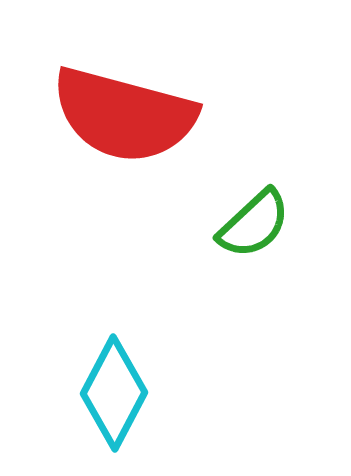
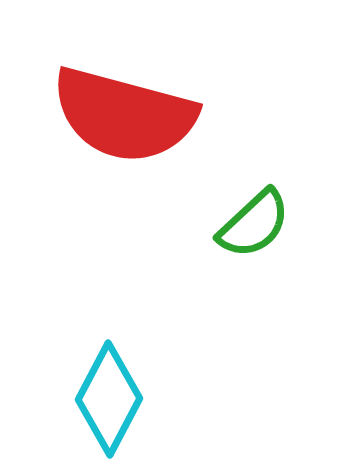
cyan diamond: moved 5 px left, 6 px down
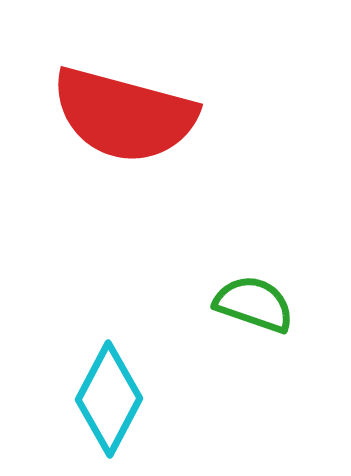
green semicircle: moved 80 px down; rotated 118 degrees counterclockwise
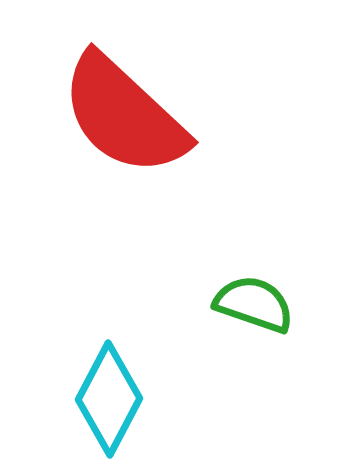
red semicircle: rotated 28 degrees clockwise
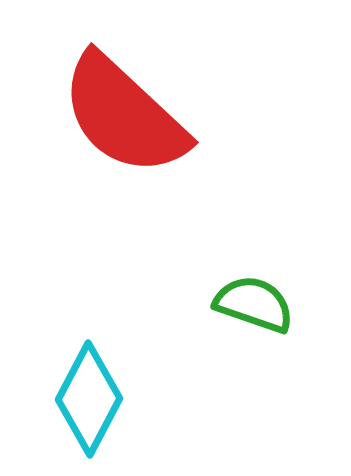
cyan diamond: moved 20 px left
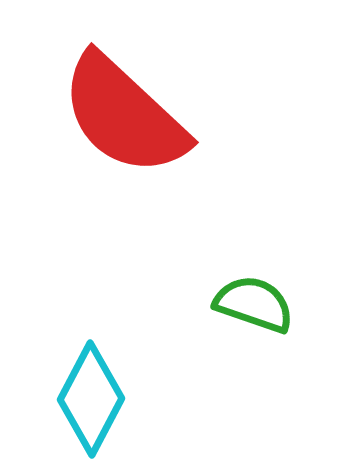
cyan diamond: moved 2 px right
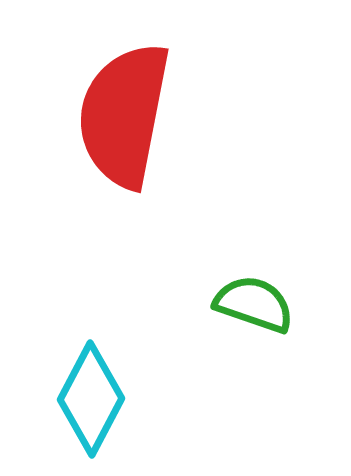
red semicircle: rotated 58 degrees clockwise
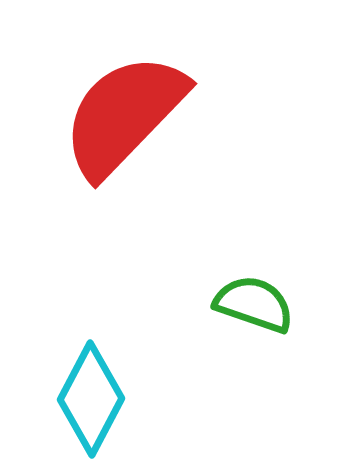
red semicircle: rotated 33 degrees clockwise
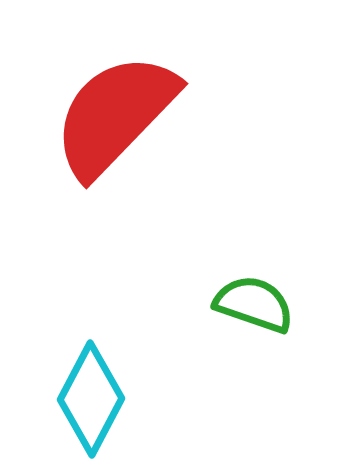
red semicircle: moved 9 px left
